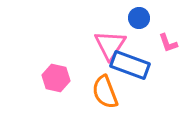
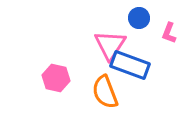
pink L-shape: moved 1 px right, 10 px up; rotated 40 degrees clockwise
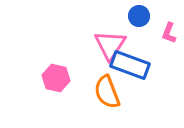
blue circle: moved 2 px up
orange semicircle: moved 2 px right
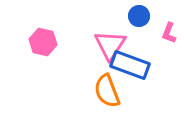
pink hexagon: moved 13 px left, 36 px up
orange semicircle: moved 1 px up
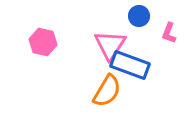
orange semicircle: rotated 128 degrees counterclockwise
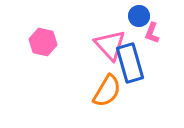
pink L-shape: moved 17 px left
pink triangle: rotated 16 degrees counterclockwise
blue rectangle: moved 2 px up; rotated 54 degrees clockwise
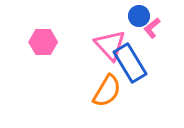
pink L-shape: moved 5 px up; rotated 30 degrees clockwise
pink hexagon: rotated 12 degrees counterclockwise
blue rectangle: rotated 15 degrees counterclockwise
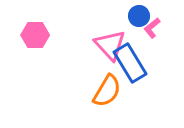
pink hexagon: moved 8 px left, 7 px up
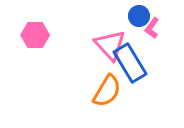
pink L-shape: rotated 15 degrees counterclockwise
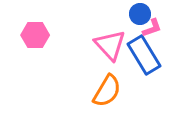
blue circle: moved 1 px right, 2 px up
pink L-shape: rotated 145 degrees counterclockwise
blue rectangle: moved 14 px right, 8 px up
